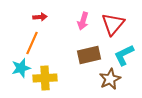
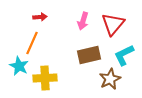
cyan star: moved 2 px left, 2 px up; rotated 30 degrees counterclockwise
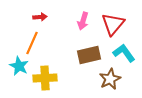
cyan L-shape: moved 2 px up; rotated 80 degrees clockwise
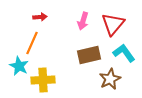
yellow cross: moved 2 px left, 2 px down
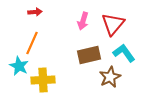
red arrow: moved 5 px left, 5 px up
brown star: moved 2 px up
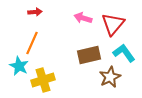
pink arrow: moved 3 px up; rotated 90 degrees clockwise
yellow cross: rotated 15 degrees counterclockwise
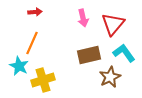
pink arrow: rotated 120 degrees counterclockwise
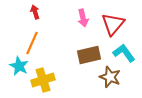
red arrow: rotated 104 degrees counterclockwise
brown star: rotated 25 degrees counterclockwise
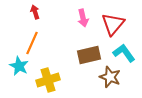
yellow cross: moved 5 px right
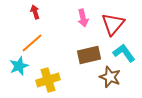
orange line: rotated 25 degrees clockwise
cyan star: rotated 24 degrees clockwise
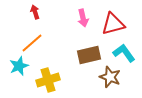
red triangle: rotated 35 degrees clockwise
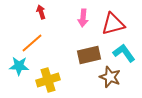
red arrow: moved 6 px right
pink arrow: rotated 18 degrees clockwise
cyan star: rotated 24 degrees clockwise
